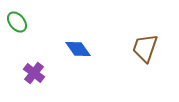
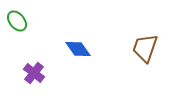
green ellipse: moved 1 px up
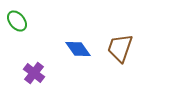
brown trapezoid: moved 25 px left
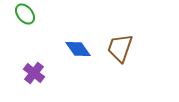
green ellipse: moved 8 px right, 7 px up
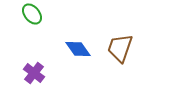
green ellipse: moved 7 px right
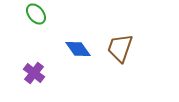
green ellipse: moved 4 px right
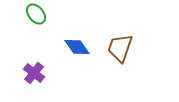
blue diamond: moved 1 px left, 2 px up
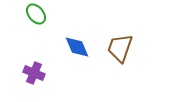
blue diamond: rotated 12 degrees clockwise
purple cross: rotated 15 degrees counterclockwise
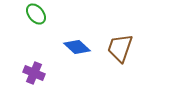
blue diamond: rotated 24 degrees counterclockwise
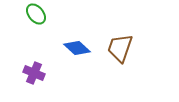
blue diamond: moved 1 px down
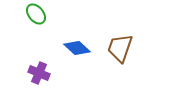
purple cross: moved 5 px right
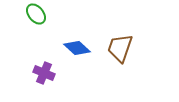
purple cross: moved 5 px right
